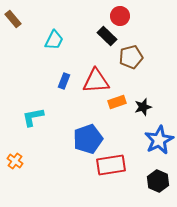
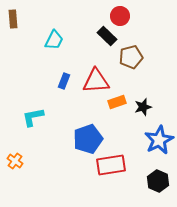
brown rectangle: rotated 36 degrees clockwise
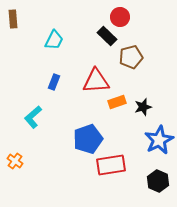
red circle: moved 1 px down
blue rectangle: moved 10 px left, 1 px down
cyan L-shape: rotated 30 degrees counterclockwise
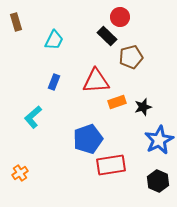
brown rectangle: moved 3 px right, 3 px down; rotated 12 degrees counterclockwise
orange cross: moved 5 px right, 12 px down; rotated 21 degrees clockwise
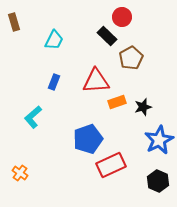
red circle: moved 2 px right
brown rectangle: moved 2 px left
brown pentagon: moved 1 px down; rotated 15 degrees counterclockwise
red rectangle: rotated 16 degrees counterclockwise
orange cross: rotated 21 degrees counterclockwise
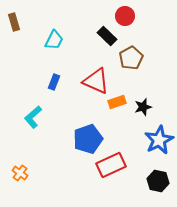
red circle: moved 3 px right, 1 px up
red triangle: rotated 28 degrees clockwise
black hexagon: rotated 10 degrees counterclockwise
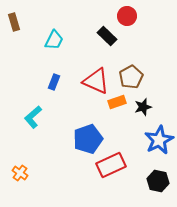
red circle: moved 2 px right
brown pentagon: moved 19 px down
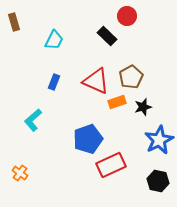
cyan L-shape: moved 3 px down
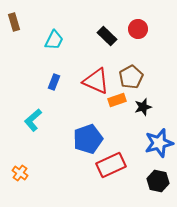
red circle: moved 11 px right, 13 px down
orange rectangle: moved 2 px up
blue star: moved 3 px down; rotated 12 degrees clockwise
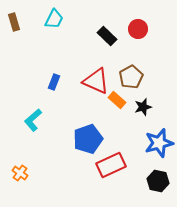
cyan trapezoid: moved 21 px up
orange rectangle: rotated 60 degrees clockwise
